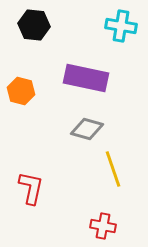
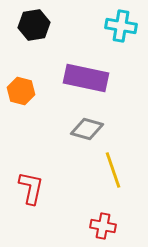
black hexagon: rotated 16 degrees counterclockwise
yellow line: moved 1 px down
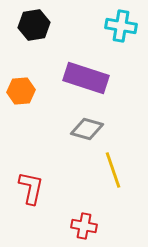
purple rectangle: rotated 6 degrees clockwise
orange hexagon: rotated 20 degrees counterclockwise
red cross: moved 19 px left
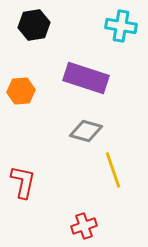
gray diamond: moved 1 px left, 2 px down
red L-shape: moved 8 px left, 6 px up
red cross: rotated 30 degrees counterclockwise
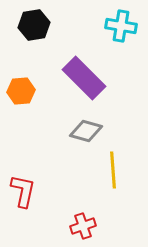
purple rectangle: moved 2 px left; rotated 27 degrees clockwise
yellow line: rotated 15 degrees clockwise
red L-shape: moved 9 px down
red cross: moved 1 px left
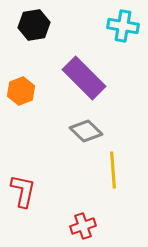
cyan cross: moved 2 px right
orange hexagon: rotated 16 degrees counterclockwise
gray diamond: rotated 28 degrees clockwise
